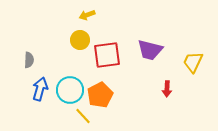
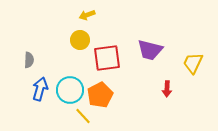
red square: moved 3 px down
yellow trapezoid: moved 1 px down
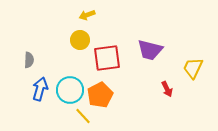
yellow trapezoid: moved 5 px down
red arrow: rotated 28 degrees counterclockwise
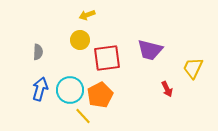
gray semicircle: moved 9 px right, 8 px up
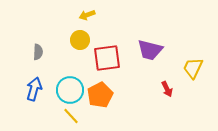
blue arrow: moved 6 px left
yellow line: moved 12 px left
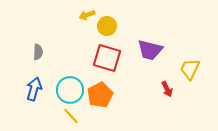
yellow circle: moved 27 px right, 14 px up
red square: rotated 24 degrees clockwise
yellow trapezoid: moved 3 px left, 1 px down
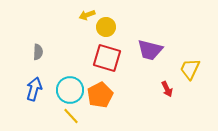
yellow circle: moved 1 px left, 1 px down
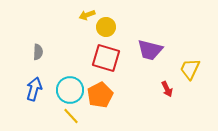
red square: moved 1 px left
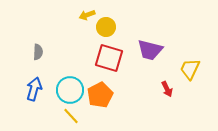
red square: moved 3 px right
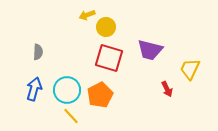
cyan circle: moved 3 px left
